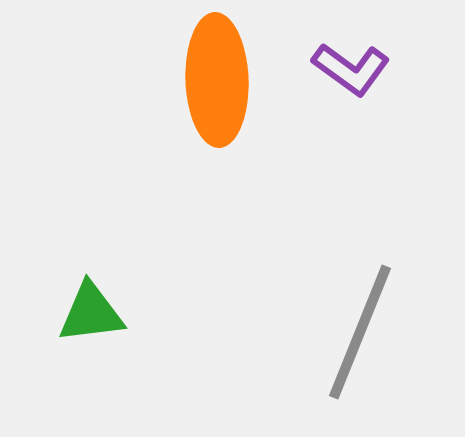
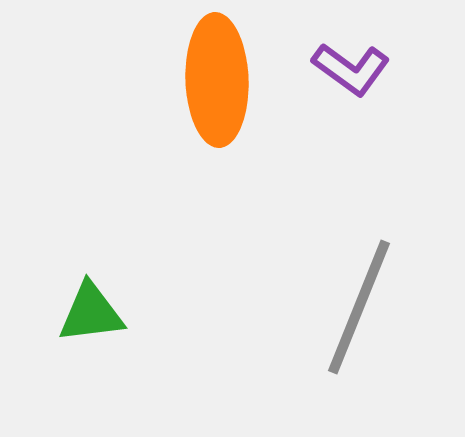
gray line: moved 1 px left, 25 px up
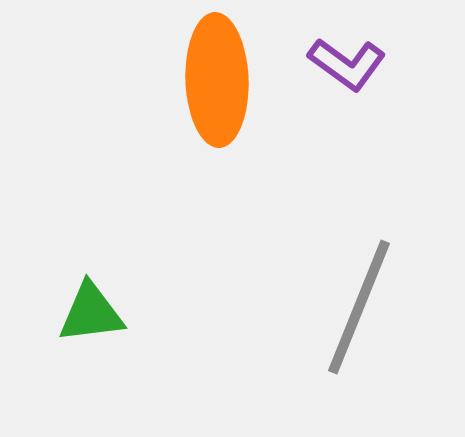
purple L-shape: moved 4 px left, 5 px up
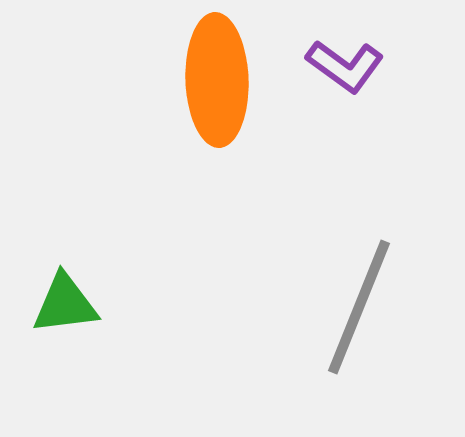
purple L-shape: moved 2 px left, 2 px down
green triangle: moved 26 px left, 9 px up
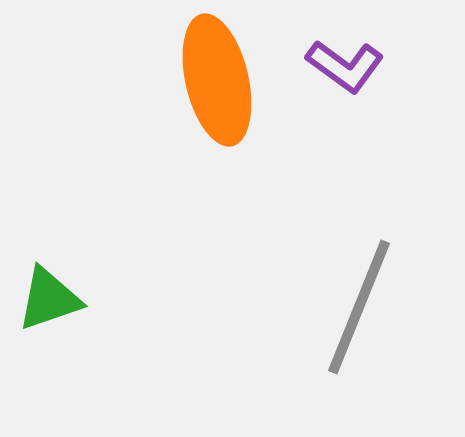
orange ellipse: rotated 11 degrees counterclockwise
green triangle: moved 16 px left, 5 px up; rotated 12 degrees counterclockwise
